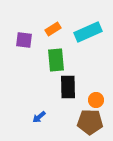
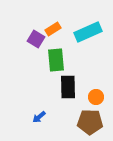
purple square: moved 12 px right, 1 px up; rotated 24 degrees clockwise
orange circle: moved 3 px up
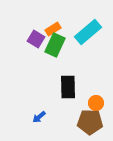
cyan rectangle: rotated 16 degrees counterclockwise
green rectangle: moved 1 px left, 15 px up; rotated 30 degrees clockwise
orange circle: moved 6 px down
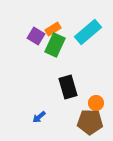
purple square: moved 3 px up
black rectangle: rotated 15 degrees counterclockwise
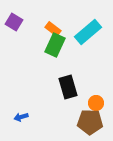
orange rectangle: rotated 70 degrees clockwise
purple square: moved 22 px left, 14 px up
blue arrow: moved 18 px left; rotated 24 degrees clockwise
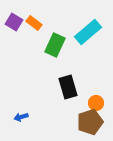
orange rectangle: moved 19 px left, 6 px up
brown pentagon: rotated 20 degrees counterclockwise
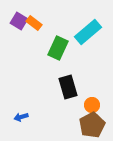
purple square: moved 5 px right, 1 px up
green rectangle: moved 3 px right, 3 px down
orange circle: moved 4 px left, 2 px down
brown pentagon: moved 2 px right, 3 px down; rotated 10 degrees counterclockwise
